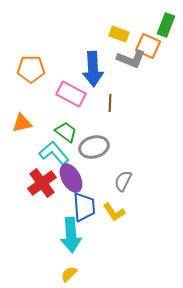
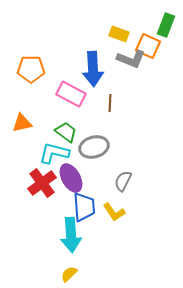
cyan L-shape: rotated 36 degrees counterclockwise
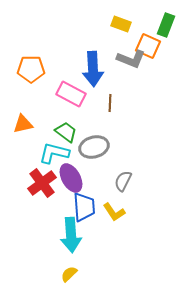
yellow rectangle: moved 2 px right, 10 px up
orange triangle: moved 1 px right, 1 px down
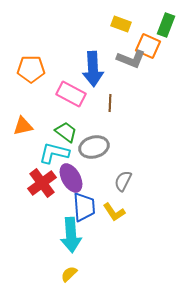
orange triangle: moved 2 px down
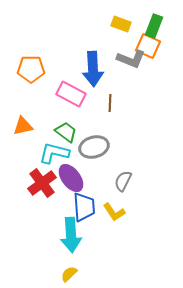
green rectangle: moved 12 px left, 1 px down
purple ellipse: rotated 8 degrees counterclockwise
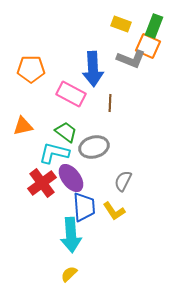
yellow L-shape: moved 1 px up
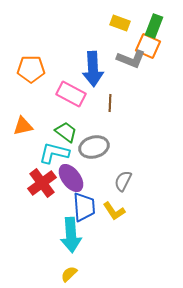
yellow rectangle: moved 1 px left, 1 px up
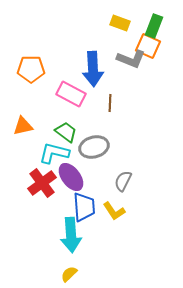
purple ellipse: moved 1 px up
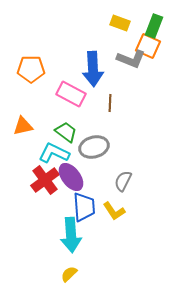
cyan L-shape: rotated 12 degrees clockwise
red cross: moved 3 px right, 3 px up
